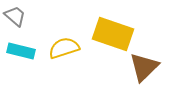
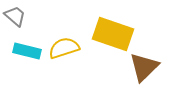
cyan rectangle: moved 6 px right
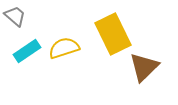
yellow rectangle: rotated 45 degrees clockwise
cyan rectangle: rotated 48 degrees counterclockwise
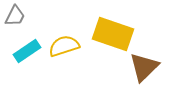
gray trapezoid: rotated 75 degrees clockwise
yellow rectangle: rotated 45 degrees counterclockwise
yellow semicircle: moved 2 px up
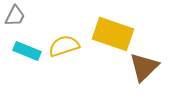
cyan rectangle: rotated 56 degrees clockwise
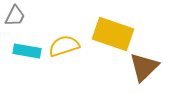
cyan rectangle: rotated 12 degrees counterclockwise
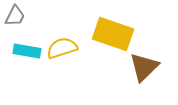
yellow semicircle: moved 2 px left, 2 px down
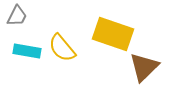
gray trapezoid: moved 2 px right
yellow semicircle: rotated 112 degrees counterclockwise
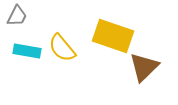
yellow rectangle: moved 2 px down
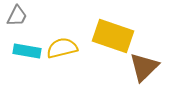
yellow semicircle: rotated 116 degrees clockwise
